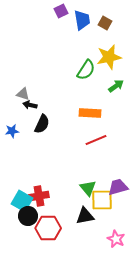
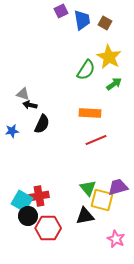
yellow star: rotated 30 degrees counterclockwise
green arrow: moved 2 px left, 2 px up
yellow square: rotated 15 degrees clockwise
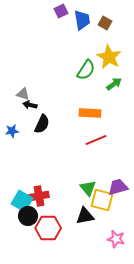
pink star: rotated 12 degrees counterclockwise
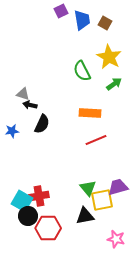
green semicircle: moved 4 px left, 1 px down; rotated 120 degrees clockwise
yellow square: rotated 25 degrees counterclockwise
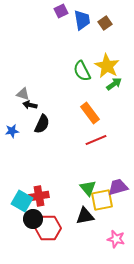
brown square: rotated 24 degrees clockwise
yellow star: moved 2 px left, 9 px down
orange rectangle: rotated 50 degrees clockwise
black circle: moved 5 px right, 3 px down
